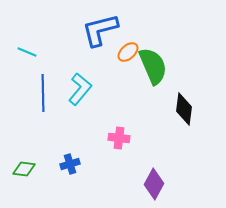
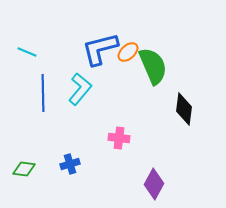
blue L-shape: moved 19 px down
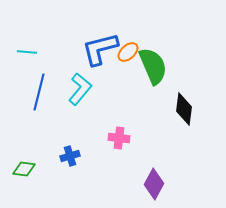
cyan line: rotated 18 degrees counterclockwise
blue line: moved 4 px left, 1 px up; rotated 15 degrees clockwise
blue cross: moved 8 px up
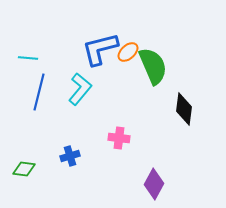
cyan line: moved 1 px right, 6 px down
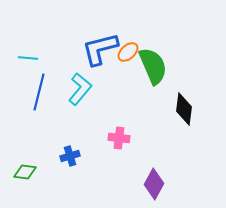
green diamond: moved 1 px right, 3 px down
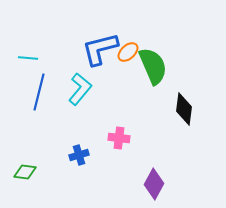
blue cross: moved 9 px right, 1 px up
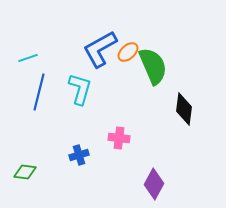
blue L-shape: rotated 15 degrees counterclockwise
cyan line: rotated 24 degrees counterclockwise
cyan L-shape: rotated 24 degrees counterclockwise
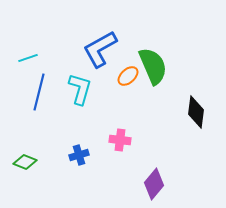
orange ellipse: moved 24 px down
black diamond: moved 12 px right, 3 px down
pink cross: moved 1 px right, 2 px down
green diamond: moved 10 px up; rotated 15 degrees clockwise
purple diamond: rotated 12 degrees clockwise
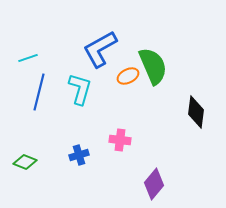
orange ellipse: rotated 15 degrees clockwise
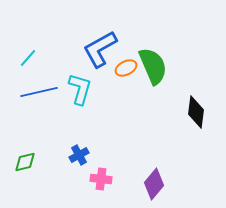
cyan line: rotated 30 degrees counterclockwise
orange ellipse: moved 2 px left, 8 px up
blue line: rotated 63 degrees clockwise
pink cross: moved 19 px left, 39 px down
blue cross: rotated 12 degrees counterclockwise
green diamond: rotated 35 degrees counterclockwise
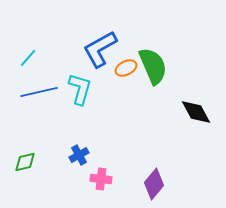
black diamond: rotated 36 degrees counterclockwise
